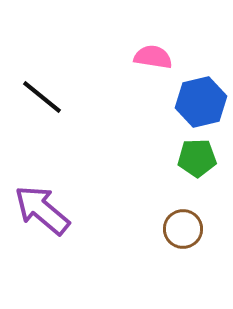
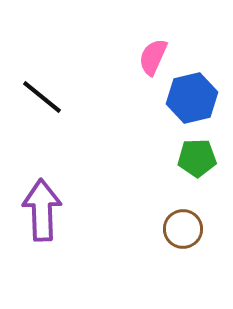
pink semicircle: rotated 75 degrees counterclockwise
blue hexagon: moved 9 px left, 4 px up
purple arrow: rotated 48 degrees clockwise
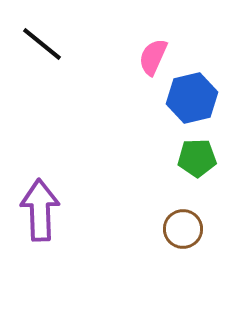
black line: moved 53 px up
purple arrow: moved 2 px left
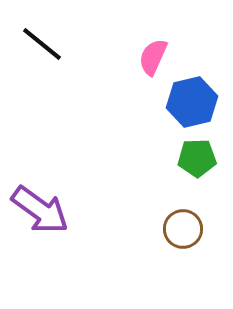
blue hexagon: moved 4 px down
purple arrow: rotated 128 degrees clockwise
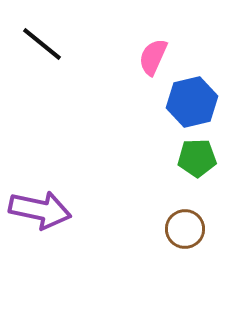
purple arrow: rotated 24 degrees counterclockwise
brown circle: moved 2 px right
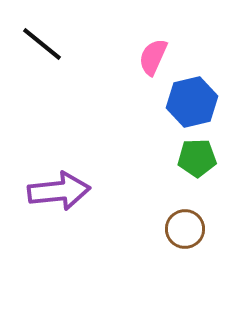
purple arrow: moved 19 px right, 19 px up; rotated 18 degrees counterclockwise
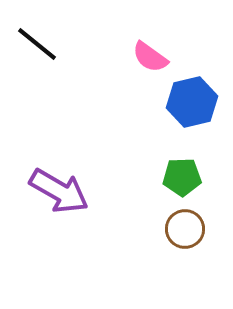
black line: moved 5 px left
pink semicircle: moved 3 px left; rotated 78 degrees counterclockwise
green pentagon: moved 15 px left, 19 px down
purple arrow: rotated 36 degrees clockwise
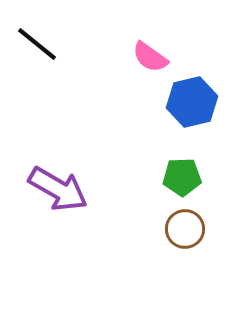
purple arrow: moved 1 px left, 2 px up
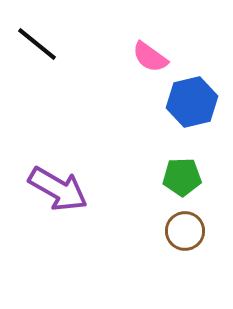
brown circle: moved 2 px down
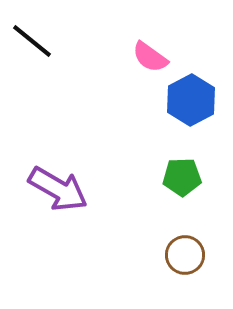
black line: moved 5 px left, 3 px up
blue hexagon: moved 1 px left, 2 px up; rotated 15 degrees counterclockwise
brown circle: moved 24 px down
